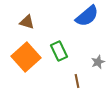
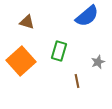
green rectangle: rotated 42 degrees clockwise
orange square: moved 5 px left, 4 px down
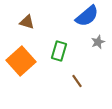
gray star: moved 20 px up
brown line: rotated 24 degrees counterclockwise
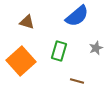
blue semicircle: moved 10 px left
gray star: moved 2 px left, 6 px down
brown line: rotated 40 degrees counterclockwise
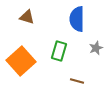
blue semicircle: moved 3 px down; rotated 130 degrees clockwise
brown triangle: moved 5 px up
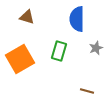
orange square: moved 1 px left, 2 px up; rotated 12 degrees clockwise
brown line: moved 10 px right, 10 px down
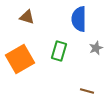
blue semicircle: moved 2 px right
